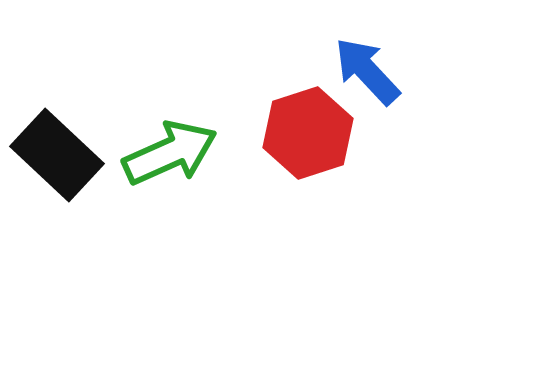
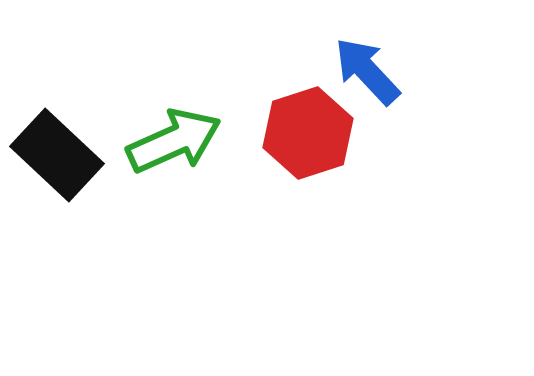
green arrow: moved 4 px right, 12 px up
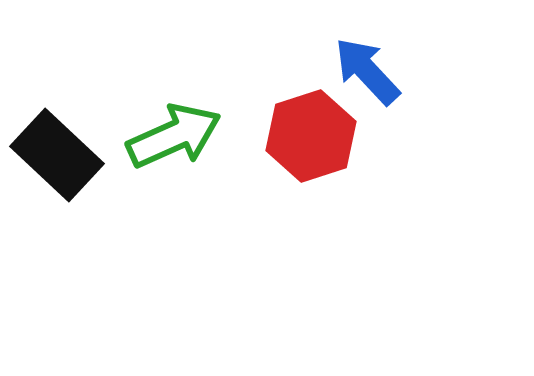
red hexagon: moved 3 px right, 3 px down
green arrow: moved 5 px up
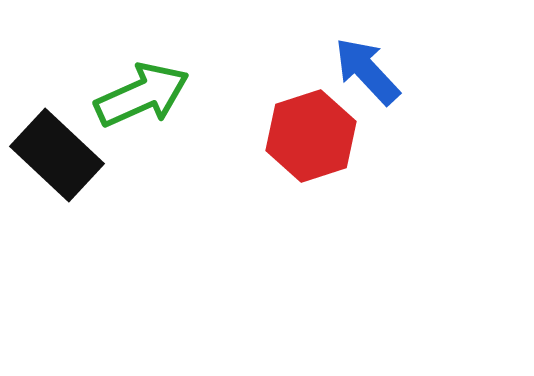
green arrow: moved 32 px left, 41 px up
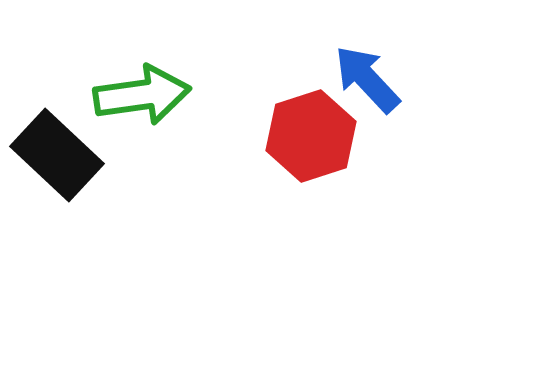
blue arrow: moved 8 px down
green arrow: rotated 16 degrees clockwise
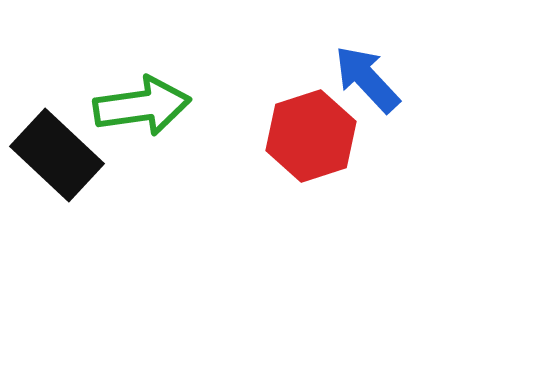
green arrow: moved 11 px down
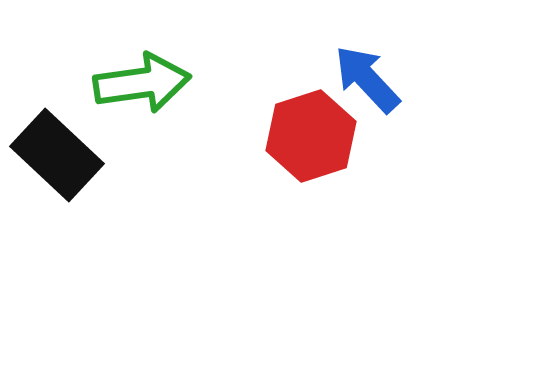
green arrow: moved 23 px up
